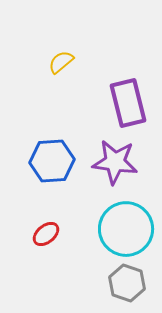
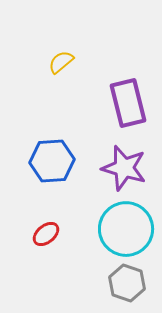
purple star: moved 9 px right, 6 px down; rotated 9 degrees clockwise
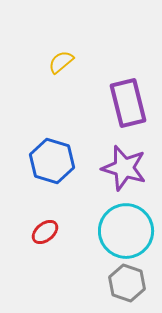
blue hexagon: rotated 21 degrees clockwise
cyan circle: moved 2 px down
red ellipse: moved 1 px left, 2 px up
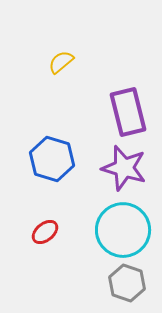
purple rectangle: moved 9 px down
blue hexagon: moved 2 px up
cyan circle: moved 3 px left, 1 px up
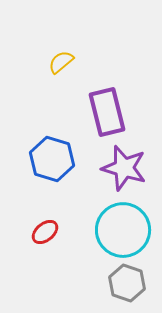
purple rectangle: moved 21 px left
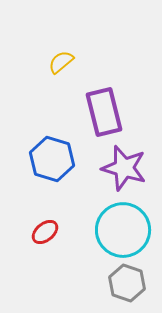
purple rectangle: moved 3 px left
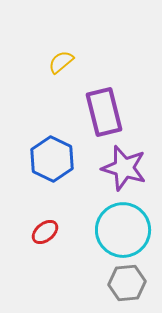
blue hexagon: rotated 9 degrees clockwise
gray hexagon: rotated 24 degrees counterclockwise
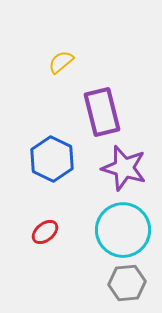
purple rectangle: moved 2 px left
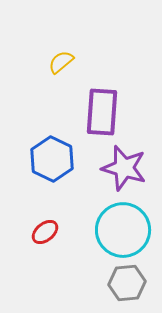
purple rectangle: rotated 18 degrees clockwise
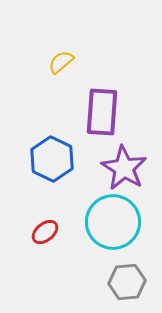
purple star: rotated 15 degrees clockwise
cyan circle: moved 10 px left, 8 px up
gray hexagon: moved 1 px up
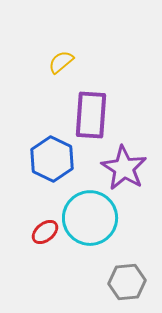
purple rectangle: moved 11 px left, 3 px down
cyan circle: moved 23 px left, 4 px up
